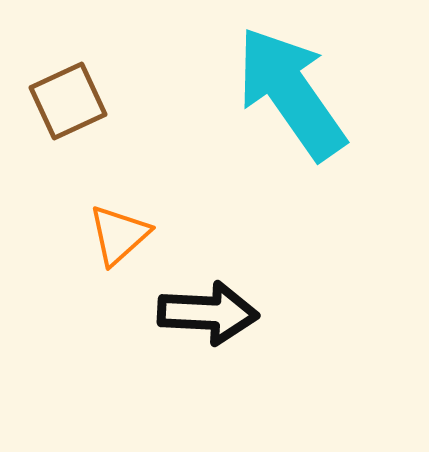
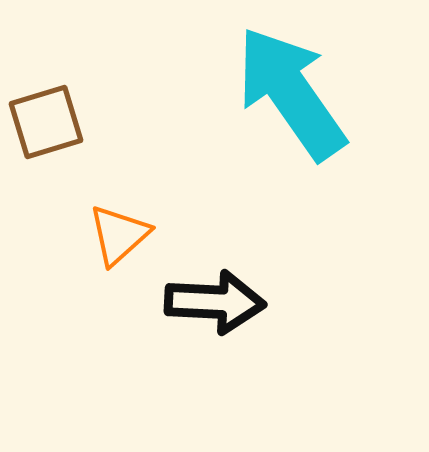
brown square: moved 22 px left, 21 px down; rotated 8 degrees clockwise
black arrow: moved 7 px right, 11 px up
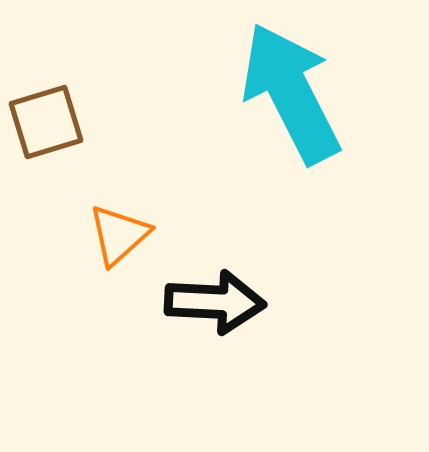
cyan arrow: rotated 8 degrees clockwise
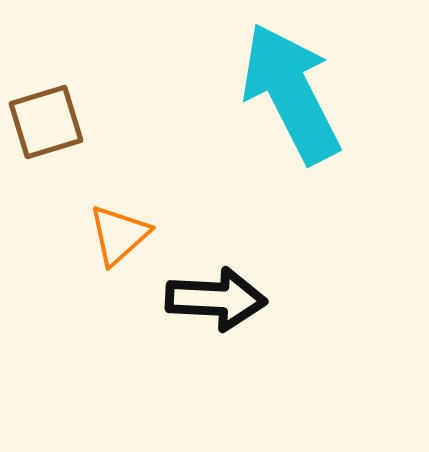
black arrow: moved 1 px right, 3 px up
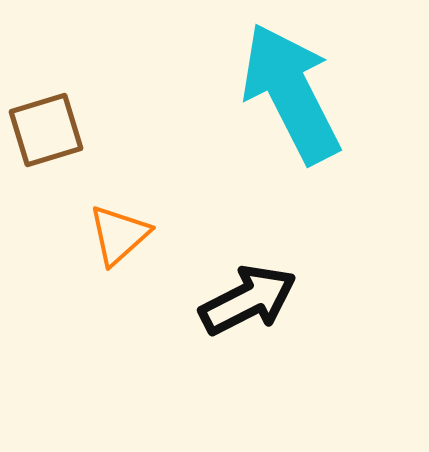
brown square: moved 8 px down
black arrow: moved 32 px right, 1 px down; rotated 30 degrees counterclockwise
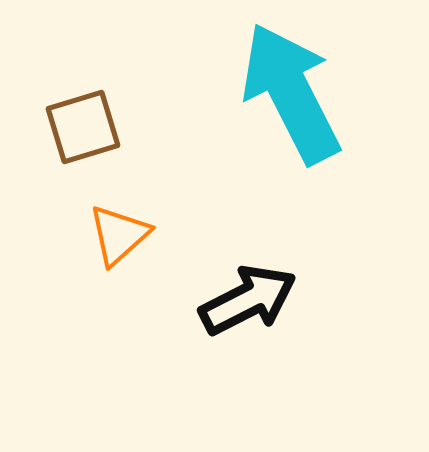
brown square: moved 37 px right, 3 px up
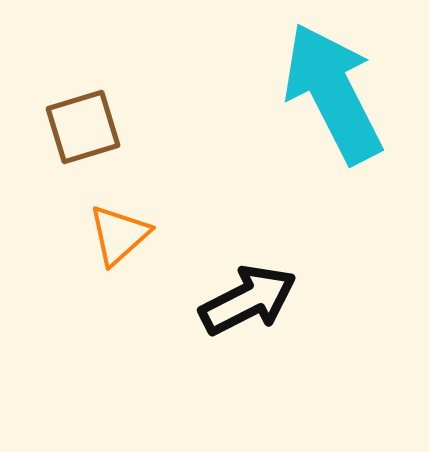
cyan arrow: moved 42 px right
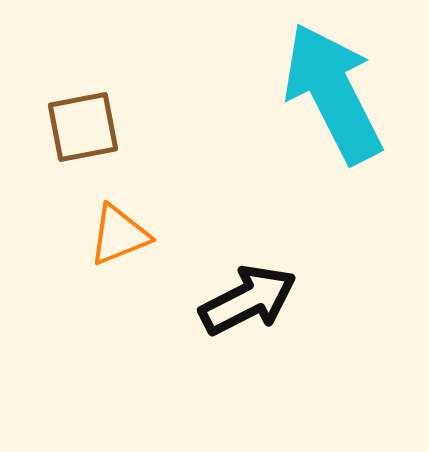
brown square: rotated 6 degrees clockwise
orange triangle: rotated 20 degrees clockwise
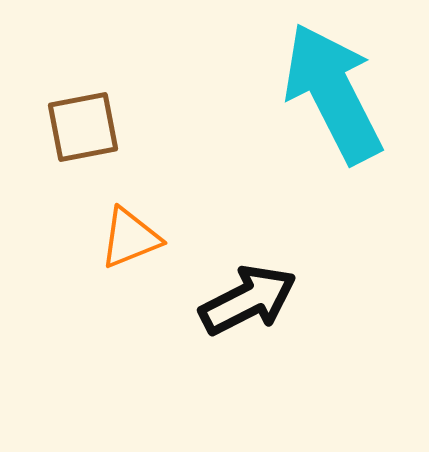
orange triangle: moved 11 px right, 3 px down
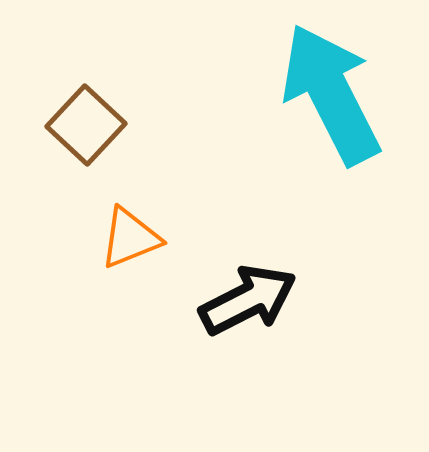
cyan arrow: moved 2 px left, 1 px down
brown square: moved 3 px right, 2 px up; rotated 36 degrees counterclockwise
